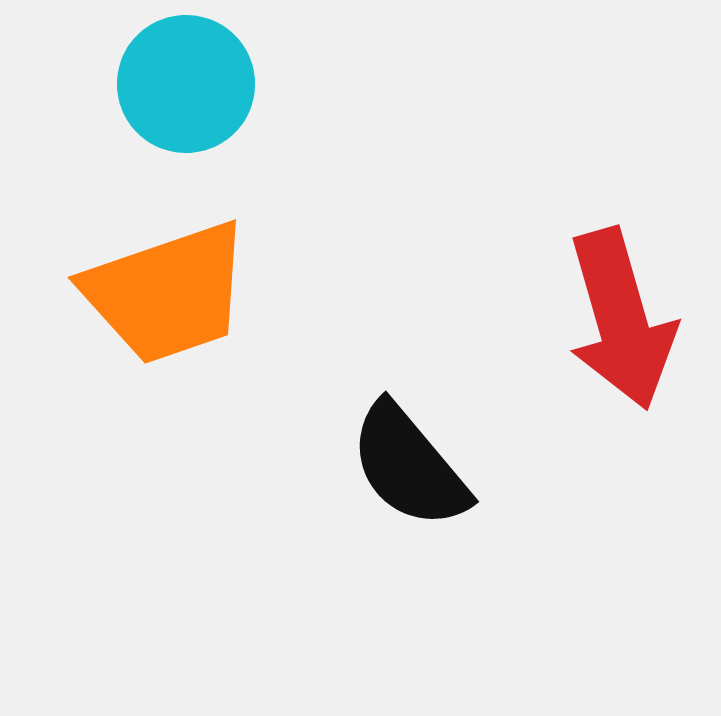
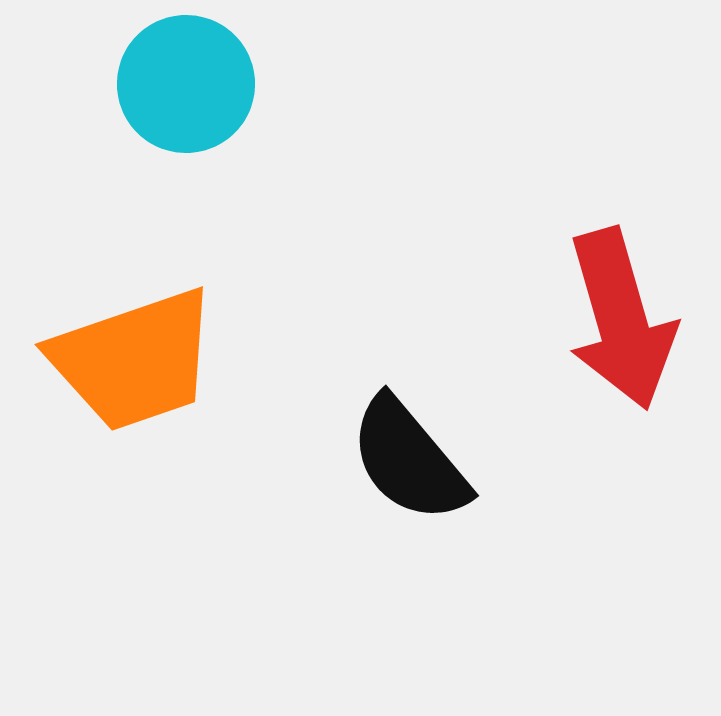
orange trapezoid: moved 33 px left, 67 px down
black semicircle: moved 6 px up
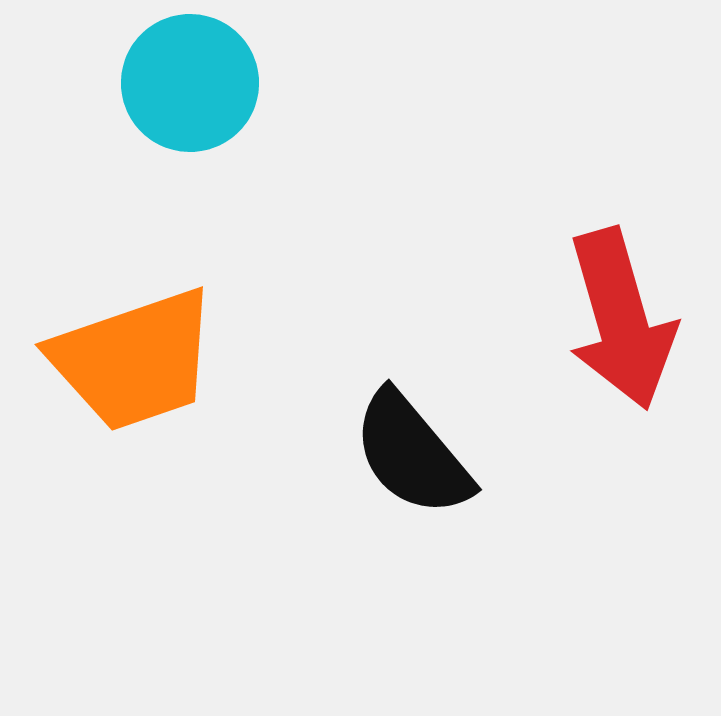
cyan circle: moved 4 px right, 1 px up
black semicircle: moved 3 px right, 6 px up
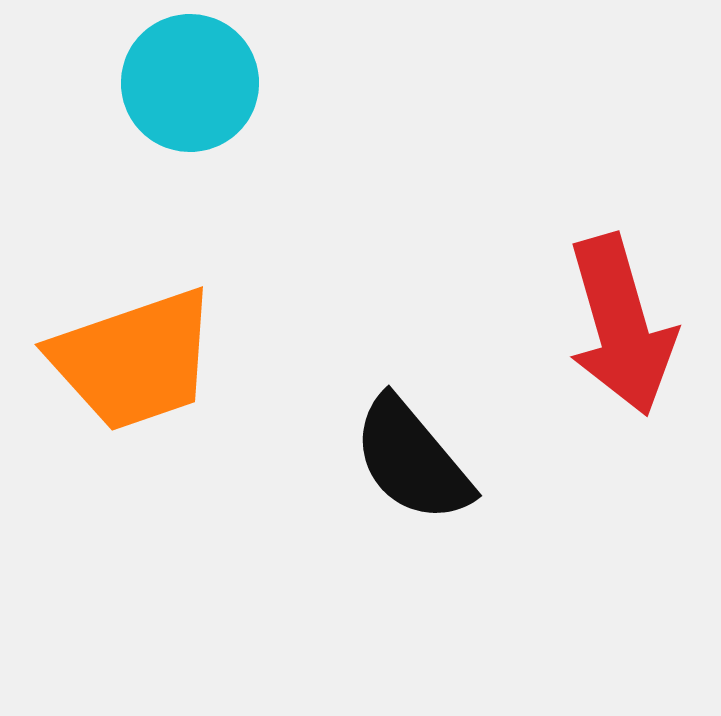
red arrow: moved 6 px down
black semicircle: moved 6 px down
